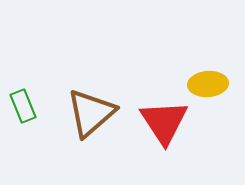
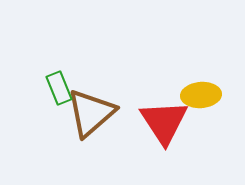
yellow ellipse: moved 7 px left, 11 px down
green rectangle: moved 36 px right, 18 px up
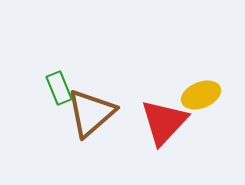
yellow ellipse: rotated 18 degrees counterclockwise
red triangle: rotated 16 degrees clockwise
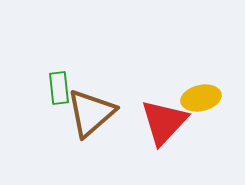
green rectangle: rotated 16 degrees clockwise
yellow ellipse: moved 3 px down; rotated 9 degrees clockwise
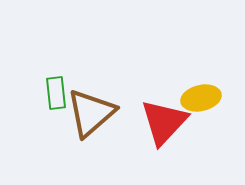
green rectangle: moved 3 px left, 5 px down
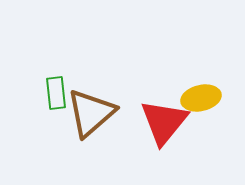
red triangle: rotated 4 degrees counterclockwise
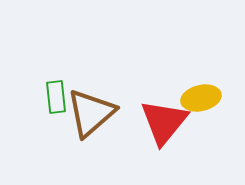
green rectangle: moved 4 px down
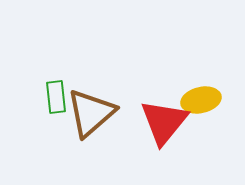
yellow ellipse: moved 2 px down
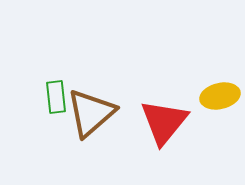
yellow ellipse: moved 19 px right, 4 px up
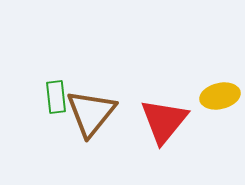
brown triangle: rotated 10 degrees counterclockwise
red triangle: moved 1 px up
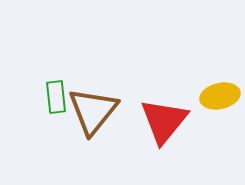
brown triangle: moved 2 px right, 2 px up
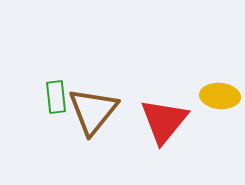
yellow ellipse: rotated 18 degrees clockwise
